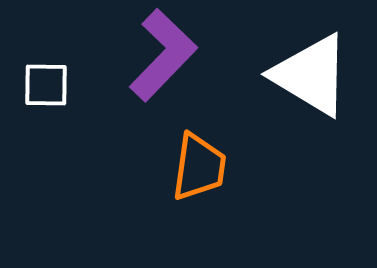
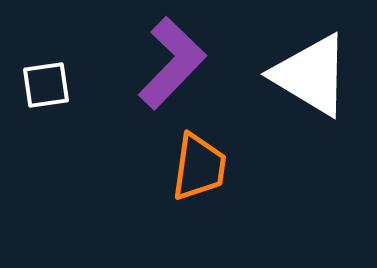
purple L-shape: moved 9 px right, 8 px down
white square: rotated 9 degrees counterclockwise
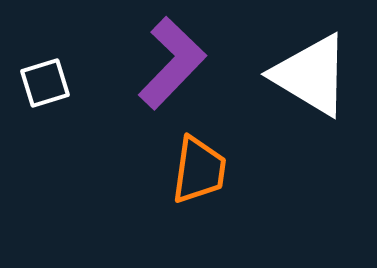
white square: moved 1 px left, 2 px up; rotated 9 degrees counterclockwise
orange trapezoid: moved 3 px down
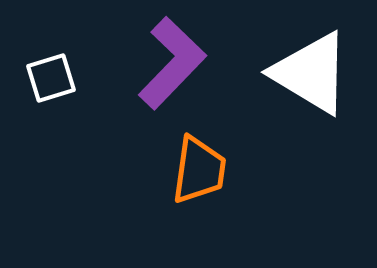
white triangle: moved 2 px up
white square: moved 6 px right, 5 px up
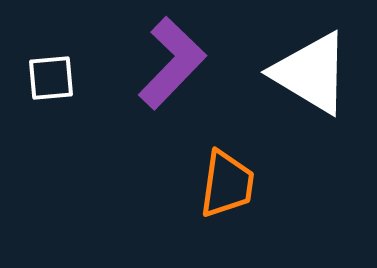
white square: rotated 12 degrees clockwise
orange trapezoid: moved 28 px right, 14 px down
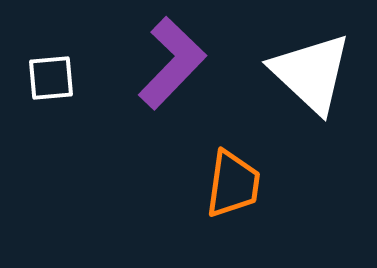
white triangle: rotated 12 degrees clockwise
orange trapezoid: moved 6 px right
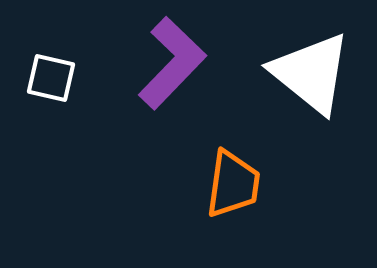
white triangle: rotated 4 degrees counterclockwise
white square: rotated 18 degrees clockwise
